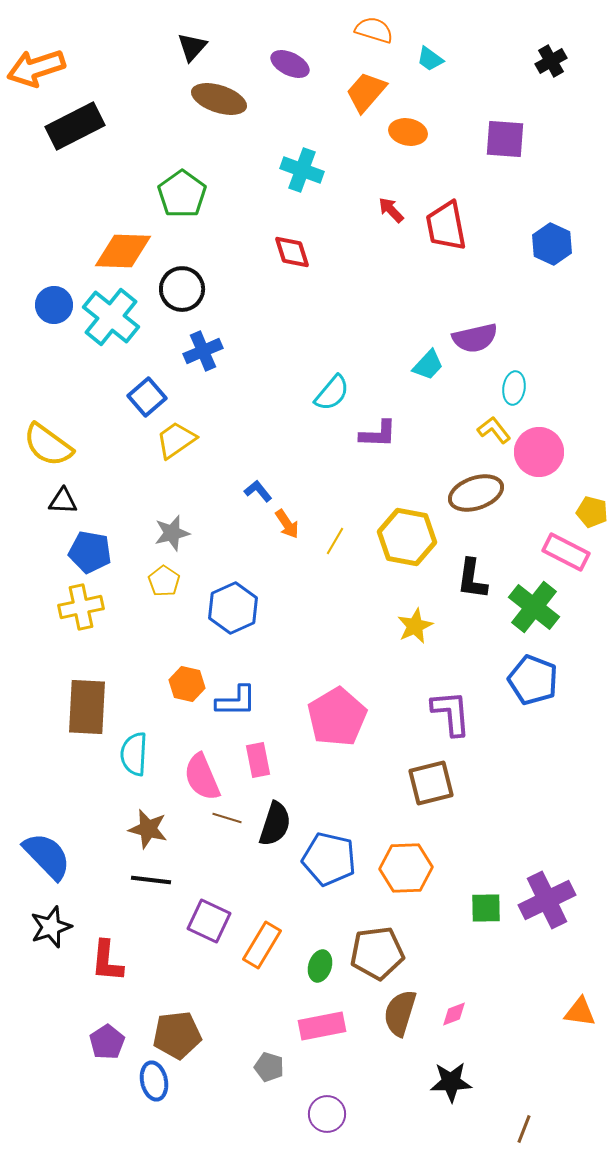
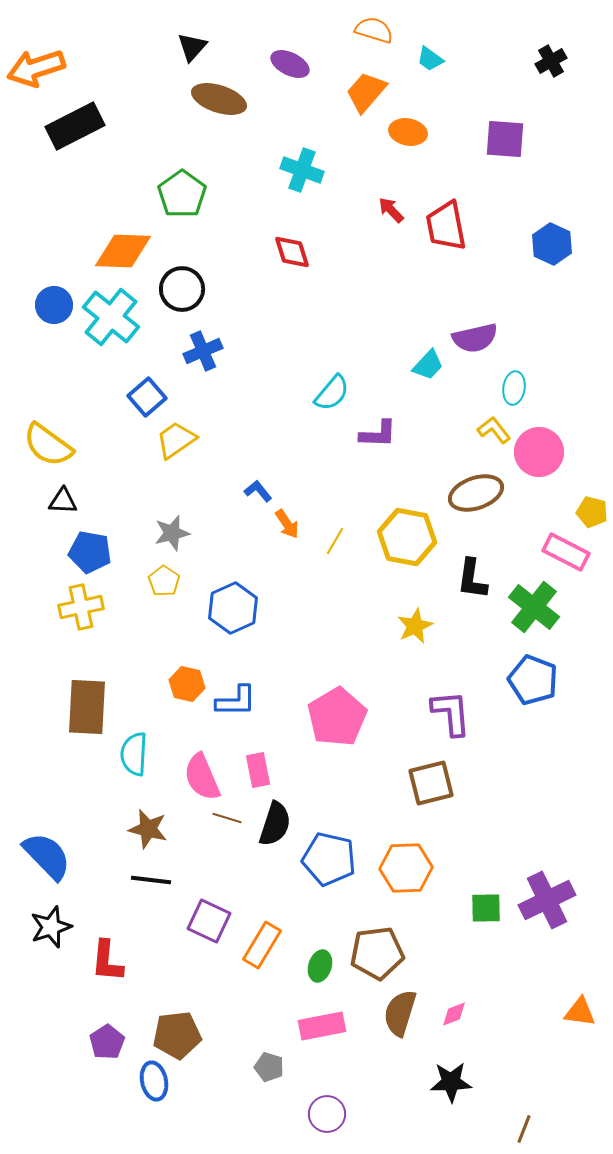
pink rectangle at (258, 760): moved 10 px down
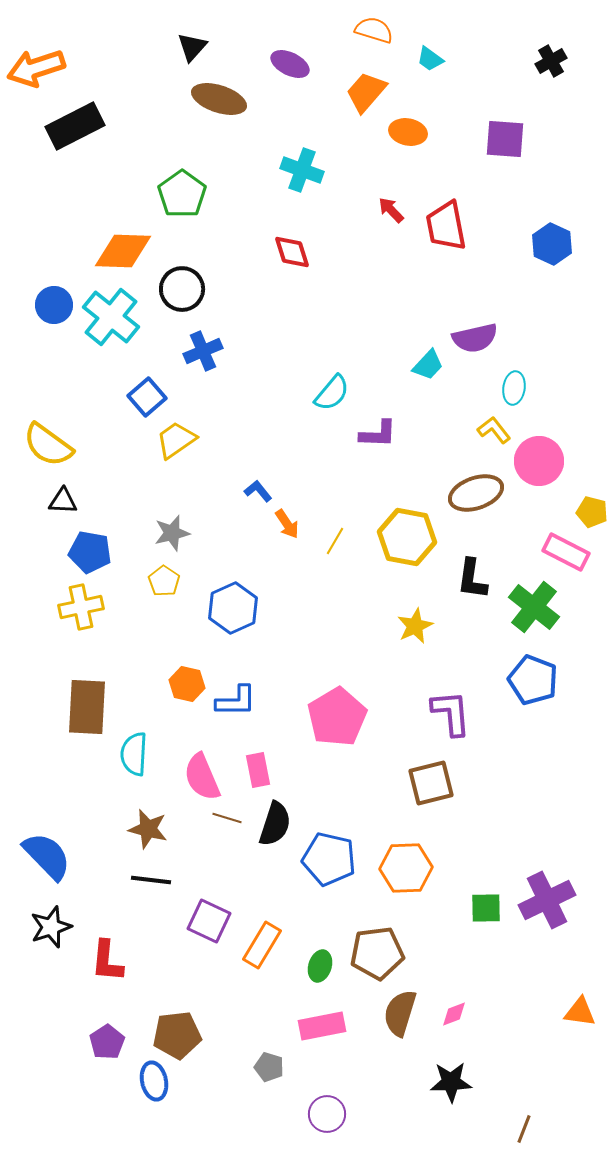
pink circle at (539, 452): moved 9 px down
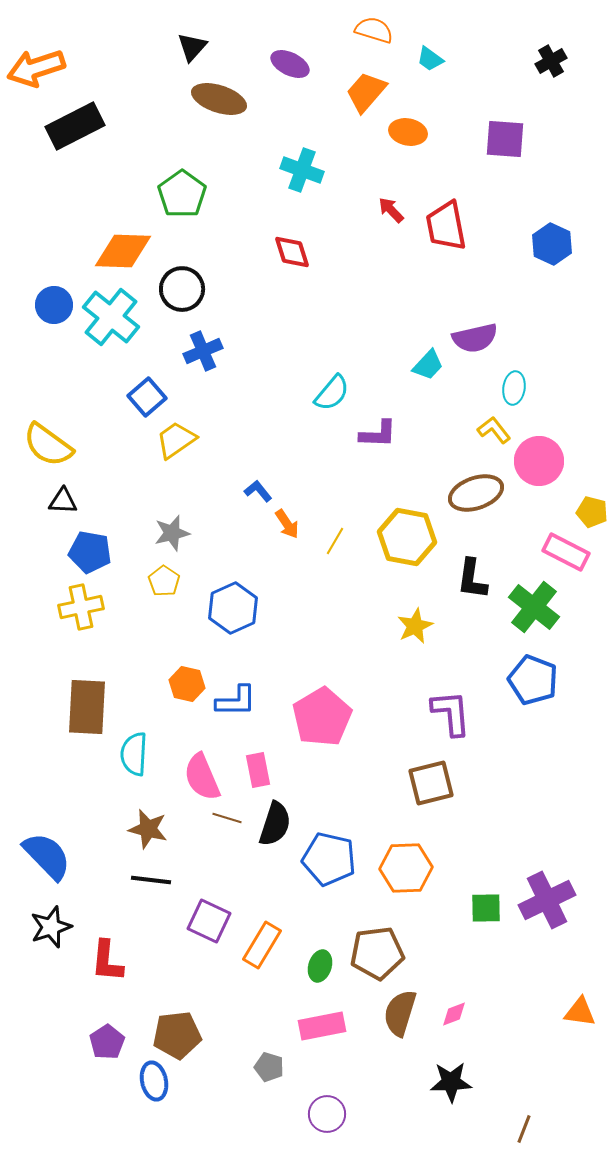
pink pentagon at (337, 717): moved 15 px left
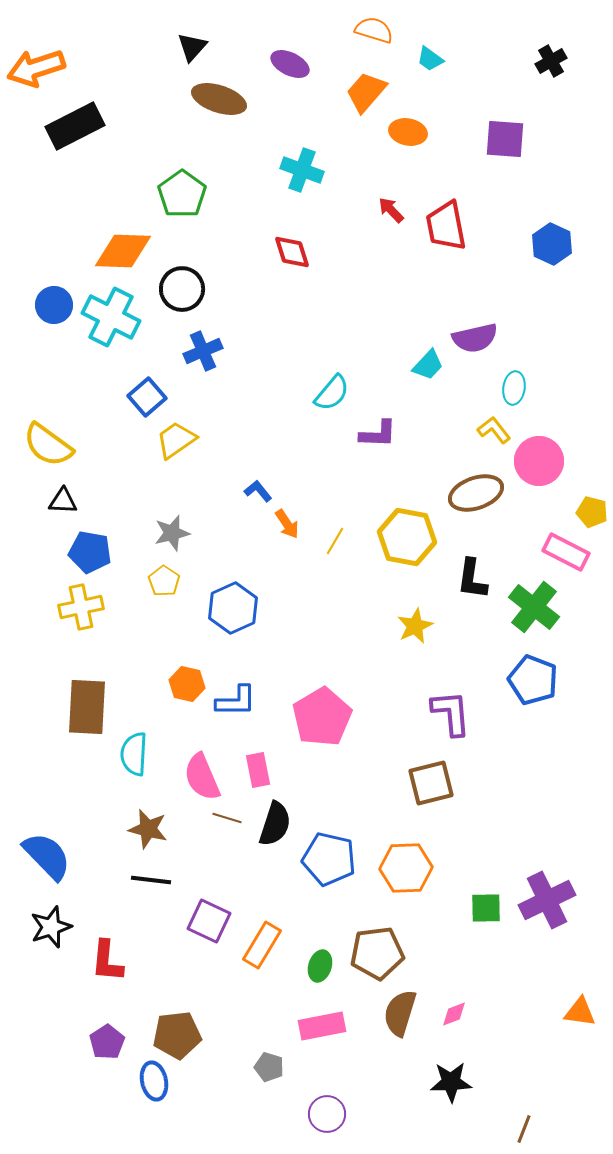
cyan cross at (111, 317): rotated 12 degrees counterclockwise
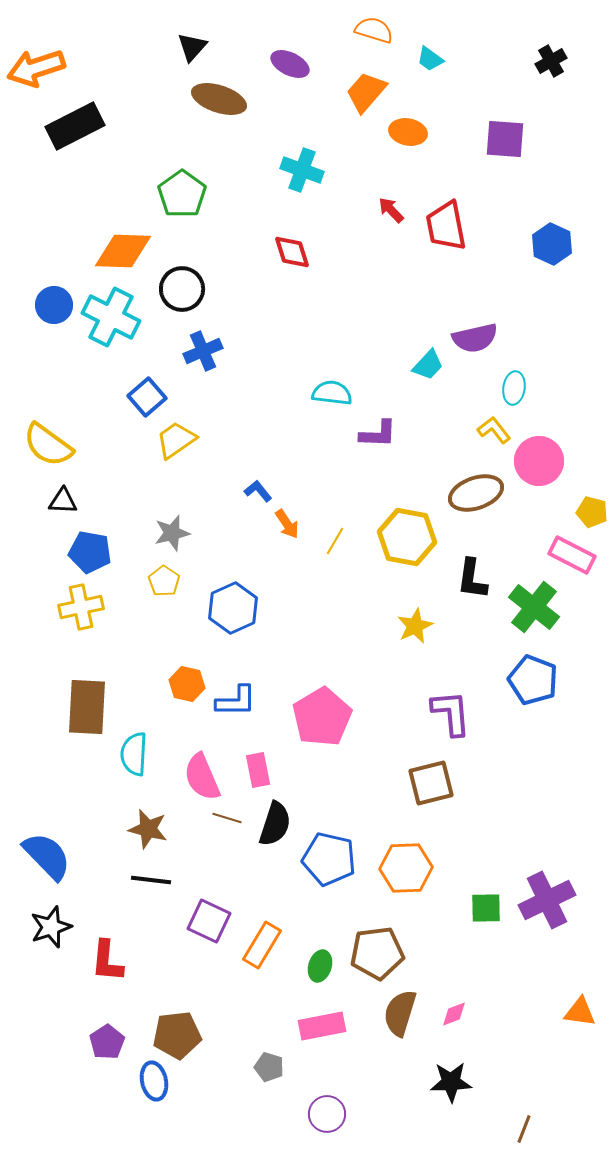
cyan semicircle at (332, 393): rotated 123 degrees counterclockwise
pink rectangle at (566, 552): moved 6 px right, 3 px down
